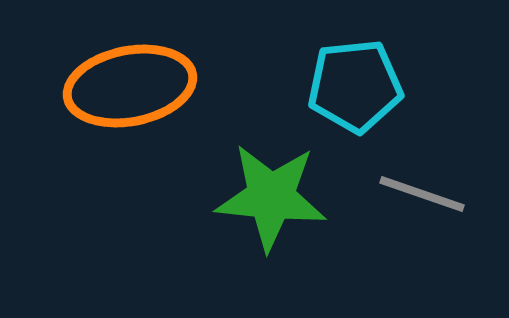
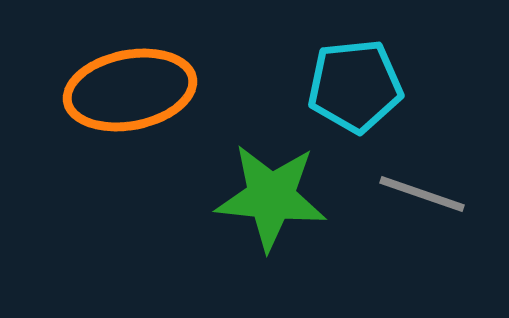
orange ellipse: moved 4 px down
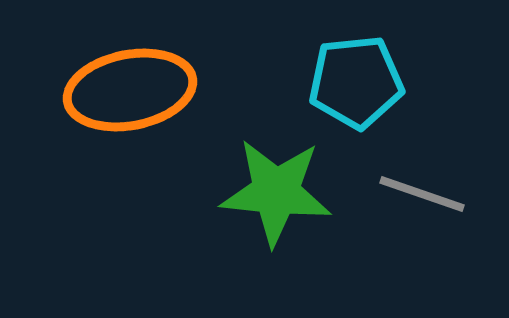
cyan pentagon: moved 1 px right, 4 px up
green star: moved 5 px right, 5 px up
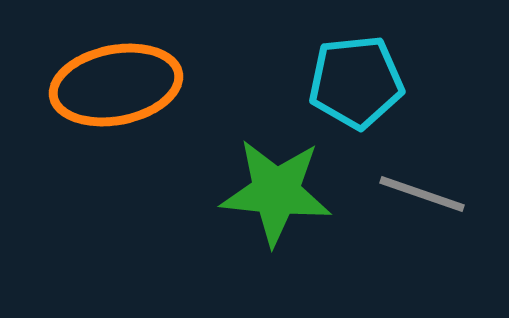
orange ellipse: moved 14 px left, 5 px up
